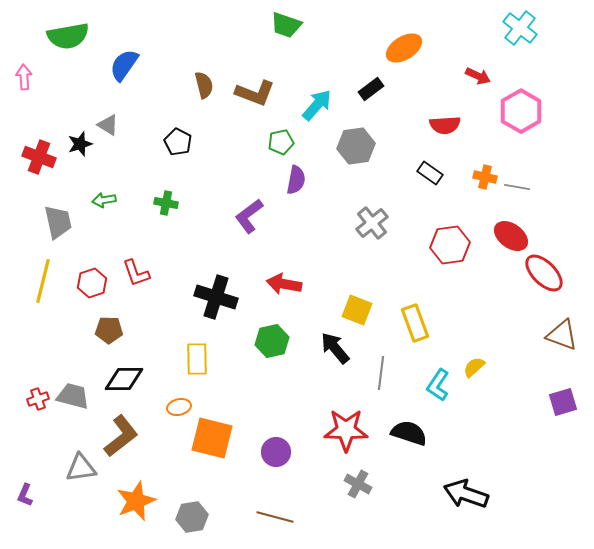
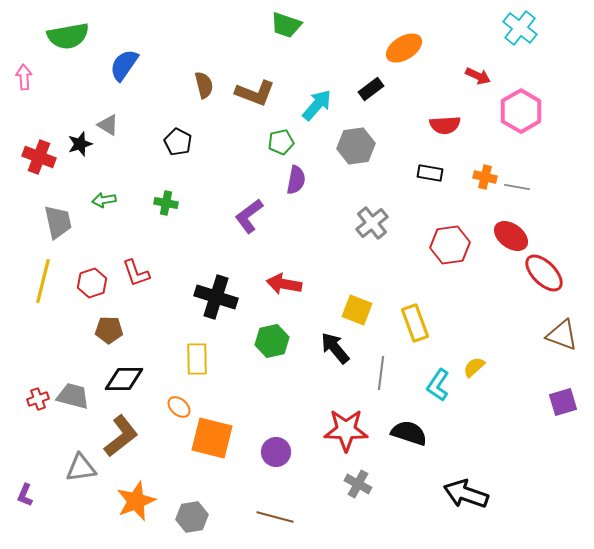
black rectangle at (430, 173): rotated 25 degrees counterclockwise
orange ellipse at (179, 407): rotated 55 degrees clockwise
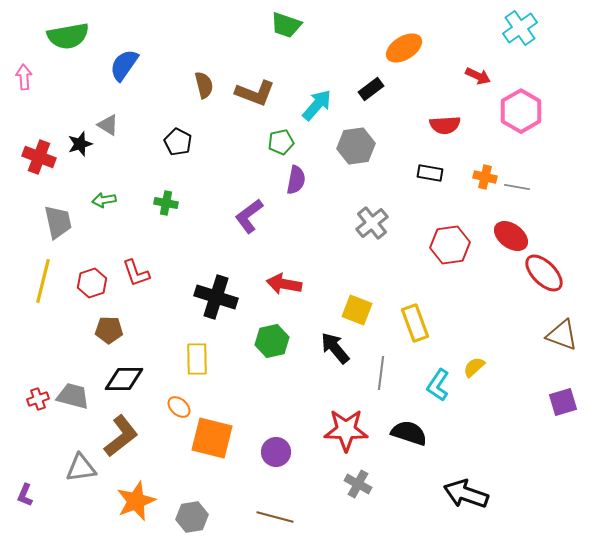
cyan cross at (520, 28): rotated 16 degrees clockwise
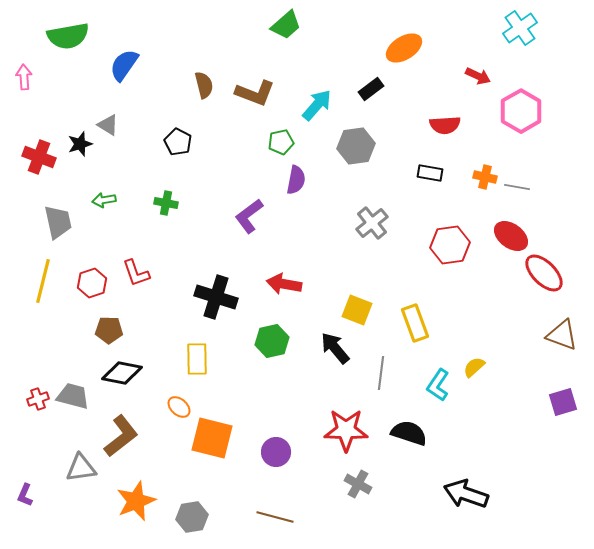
green trapezoid at (286, 25): rotated 60 degrees counterclockwise
black diamond at (124, 379): moved 2 px left, 6 px up; rotated 12 degrees clockwise
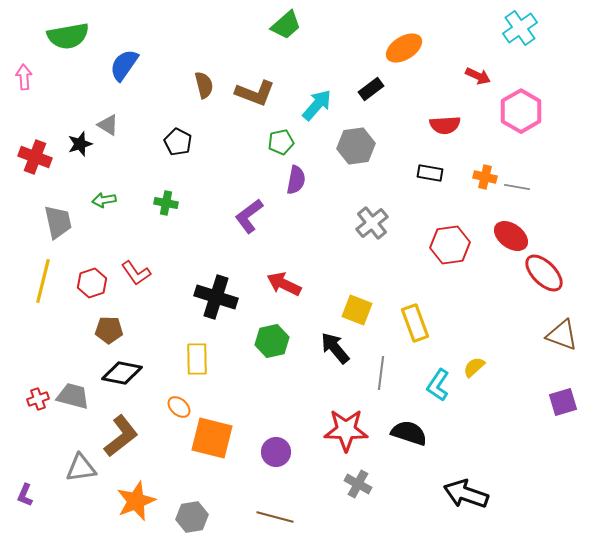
red cross at (39, 157): moved 4 px left
red L-shape at (136, 273): rotated 16 degrees counterclockwise
red arrow at (284, 284): rotated 16 degrees clockwise
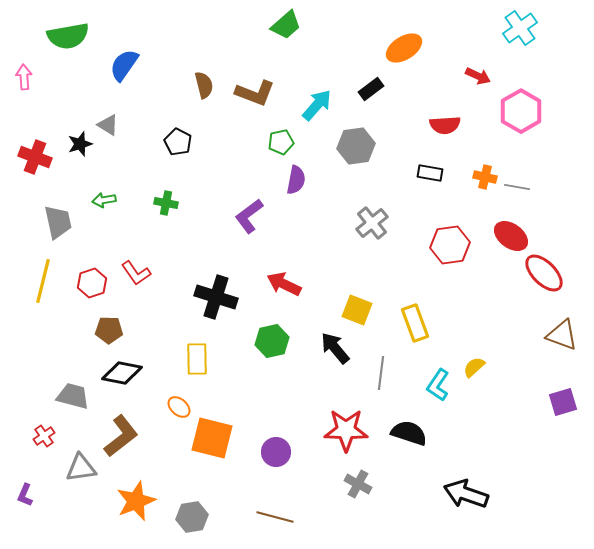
red cross at (38, 399): moved 6 px right, 37 px down; rotated 15 degrees counterclockwise
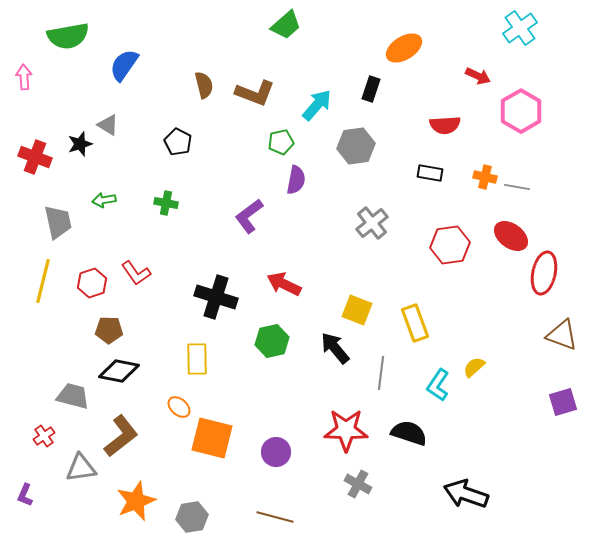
black rectangle at (371, 89): rotated 35 degrees counterclockwise
red ellipse at (544, 273): rotated 57 degrees clockwise
black diamond at (122, 373): moved 3 px left, 2 px up
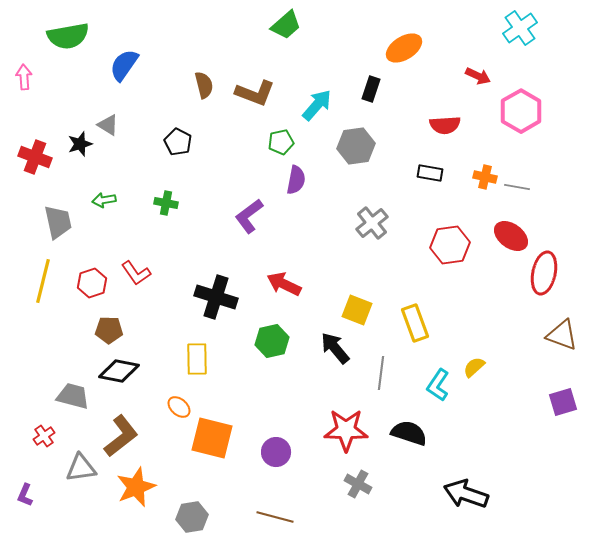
orange star at (136, 501): moved 14 px up
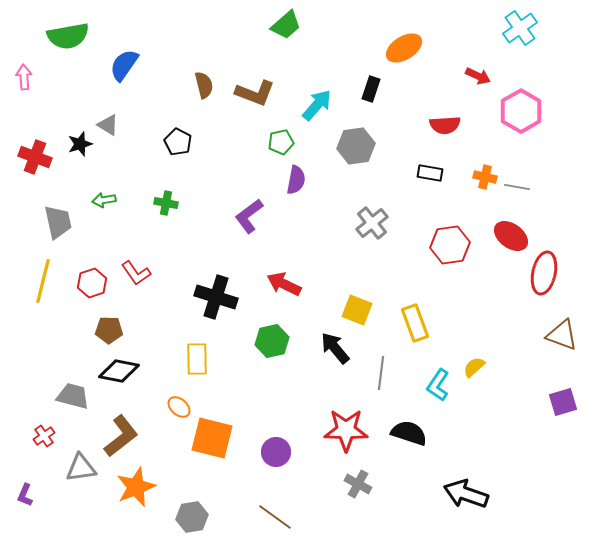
brown line at (275, 517): rotated 21 degrees clockwise
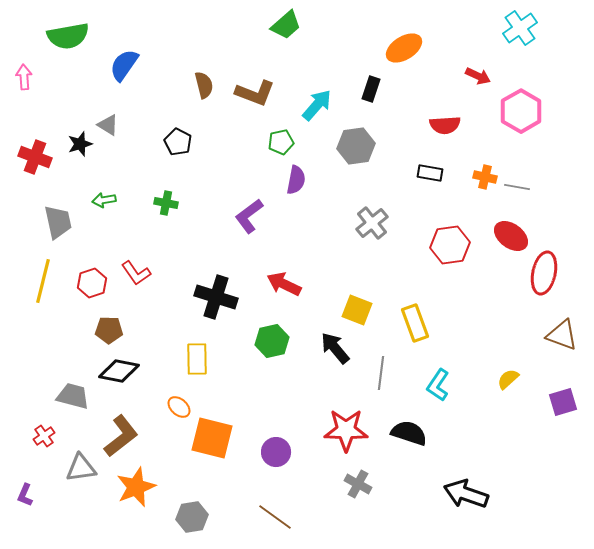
yellow semicircle at (474, 367): moved 34 px right, 12 px down
